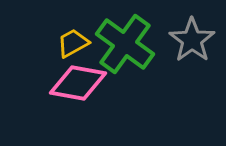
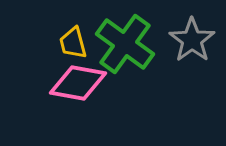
yellow trapezoid: rotated 76 degrees counterclockwise
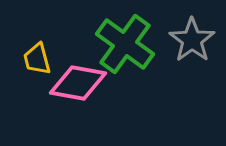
yellow trapezoid: moved 36 px left, 16 px down
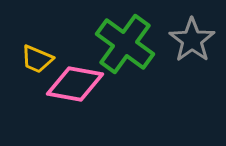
yellow trapezoid: rotated 52 degrees counterclockwise
pink diamond: moved 3 px left, 1 px down
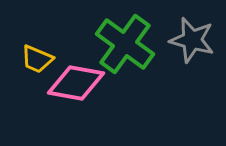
gray star: rotated 21 degrees counterclockwise
pink diamond: moved 1 px right, 1 px up
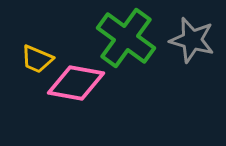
green cross: moved 1 px right, 6 px up
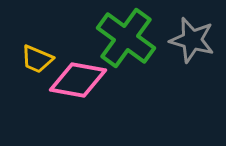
pink diamond: moved 2 px right, 3 px up
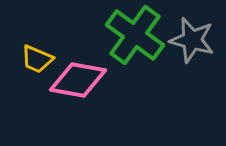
green cross: moved 9 px right, 3 px up
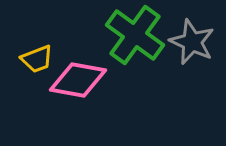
gray star: moved 2 px down; rotated 9 degrees clockwise
yellow trapezoid: rotated 44 degrees counterclockwise
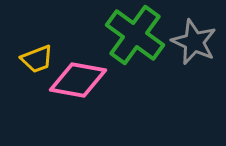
gray star: moved 2 px right
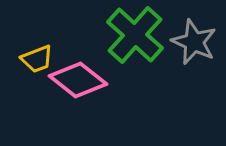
green cross: rotated 6 degrees clockwise
pink diamond: rotated 28 degrees clockwise
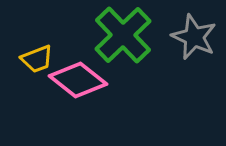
green cross: moved 12 px left; rotated 4 degrees clockwise
gray star: moved 5 px up
